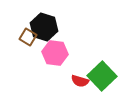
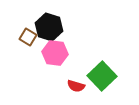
black hexagon: moved 5 px right
red semicircle: moved 4 px left, 5 px down
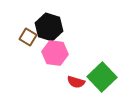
green square: moved 1 px down
red semicircle: moved 4 px up
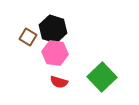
black hexagon: moved 4 px right, 2 px down
red semicircle: moved 17 px left
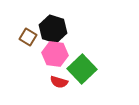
pink hexagon: moved 1 px down
green square: moved 20 px left, 8 px up
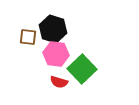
brown square: rotated 24 degrees counterclockwise
pink hexagon: moved 1 px right
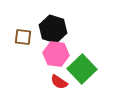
brown square: moved 5 px left
red semicircle: rotated 18 degrees clockwise
